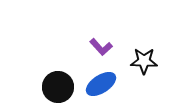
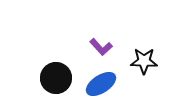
black circle: moved 2 px left, 9 px up
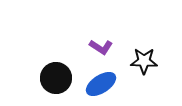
purple L-shape: rotated 15 degrees counterclockwise
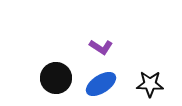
black star: moved 6 px right, 23 px down
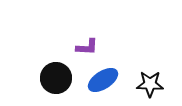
purple L-shape: moved 14 px left; rotated 30 degrees counterclockwise
blue ellipse: moved 2 px right, 4 px up
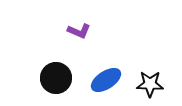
purple L-shape: moved 8 px left, 16 px up; rotated 20 degrees clockwise
blue ellipse: moved 3 px right
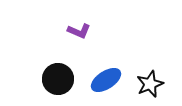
black circle: moved 2 px right, 1 px down
black star: rotated 24 degrees counterclockwise
